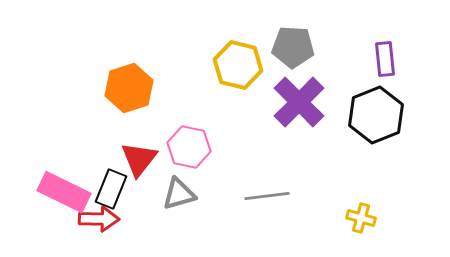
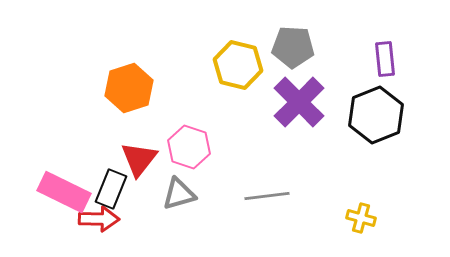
pink hexagon: rotated 6 degrees clockwise
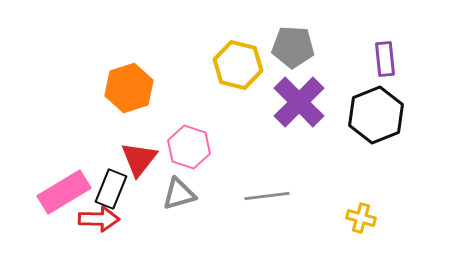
pink rectangle: rotated 57 degrees counterclockwise
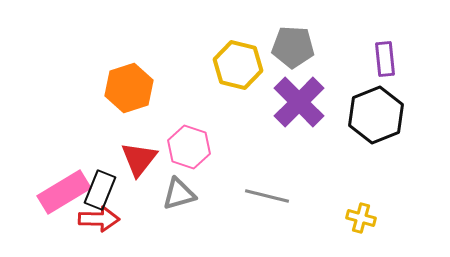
black rectangle: moved 11 px left, 1 px down
gray line: rotated 21 degrees clockwise
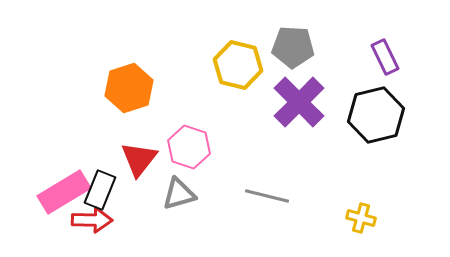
purple rectangle: moved 2 px up; rotated 20 degrees counterclockwise
black hexagon: rotated 8 degrees clockwise
red arrow: moved 7 px left, 1 px down
